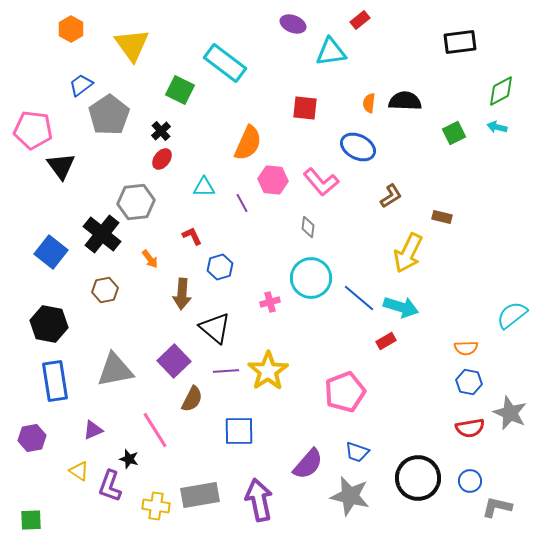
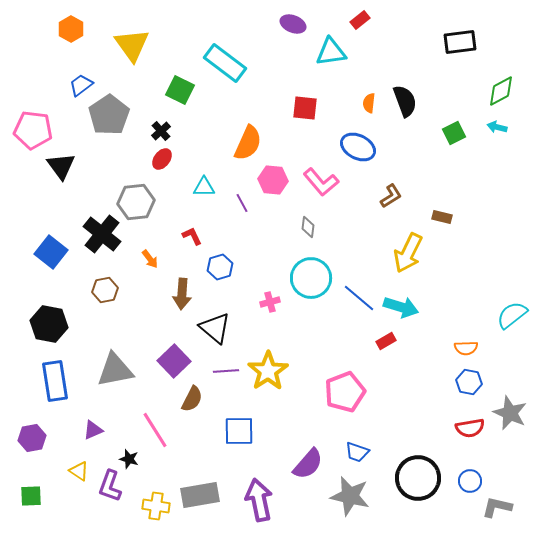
black semicircle at (405, 101): rotated 68 degrees clockwise
green square at (31, 520): moved 24 px up
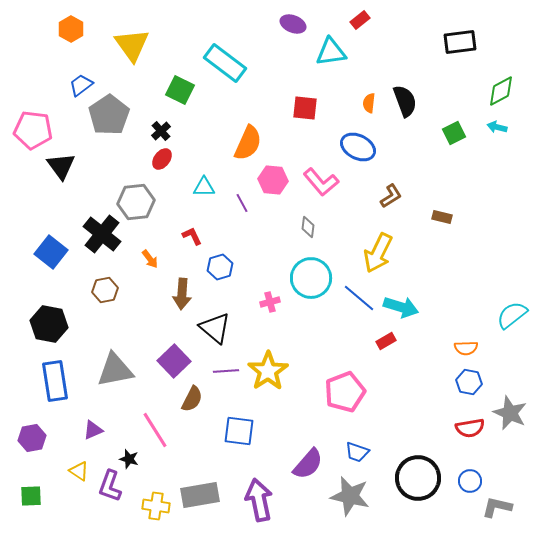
yellow arrow at (408, 253): moved 30 px left
blue square at (239, 431): rotated 8 degrees clockwise
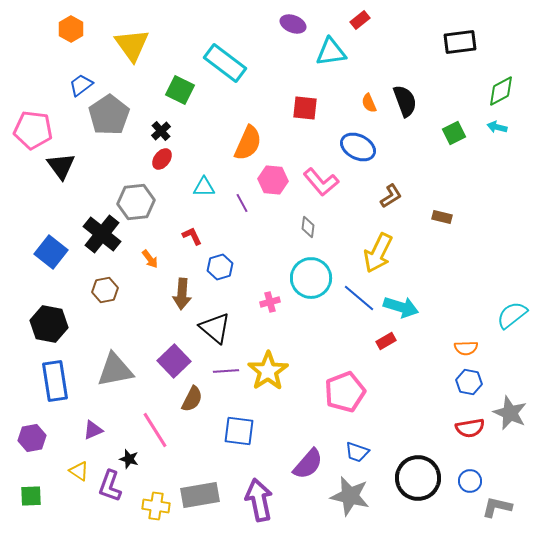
orange semicircle at (369, 103): rotated 30 degrees counterclockwise
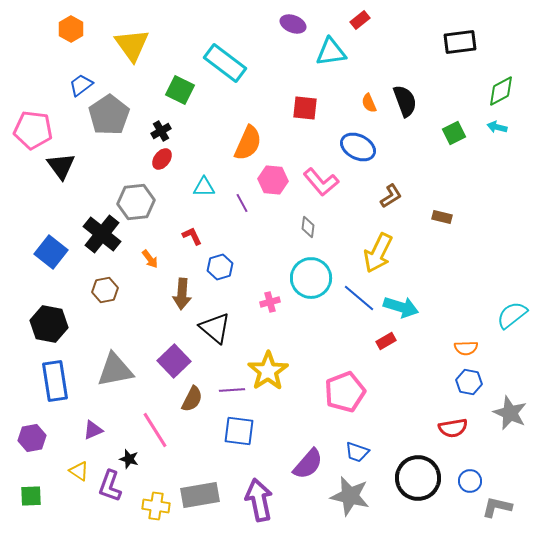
black cross at (161, 131): rotated 12 degrees clockwise
purple line at (226, 371): moved 6 px right, 19 px down
red semicircle at (470, 428): moved 17 px left
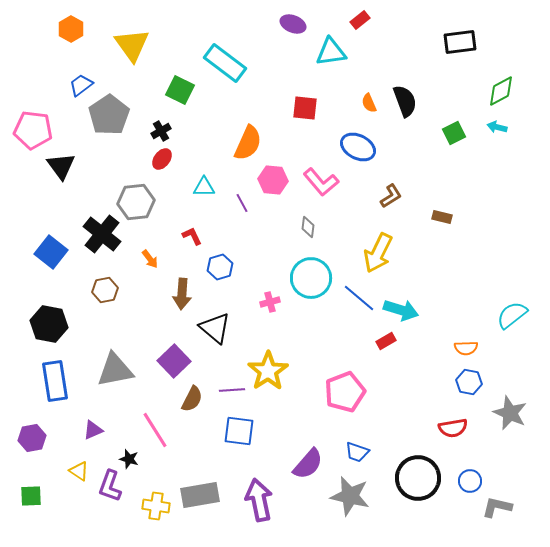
cyan arrow at (401, 307): moved 3 px down
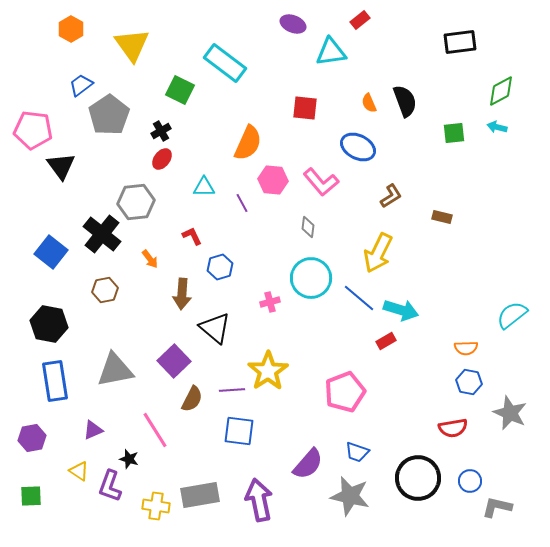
green square at (454, 133): rotated 20 degrees clockwise
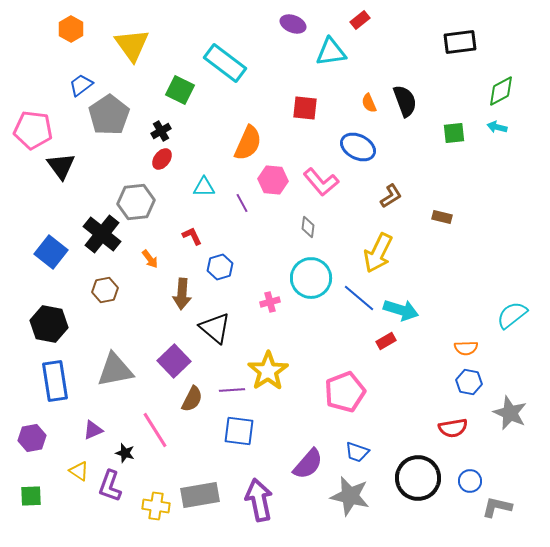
black star at (129, 459): moved 4 px left, 6 px up
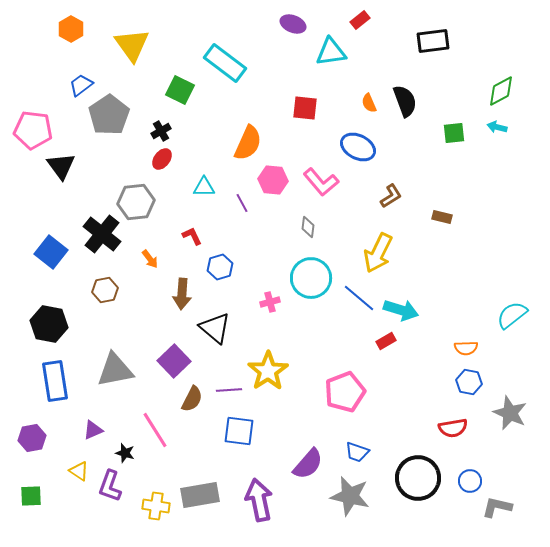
black rectangle at (460, 42): moved 27 px left, 1 px up
purple line at (232, 390): moved 3 px left
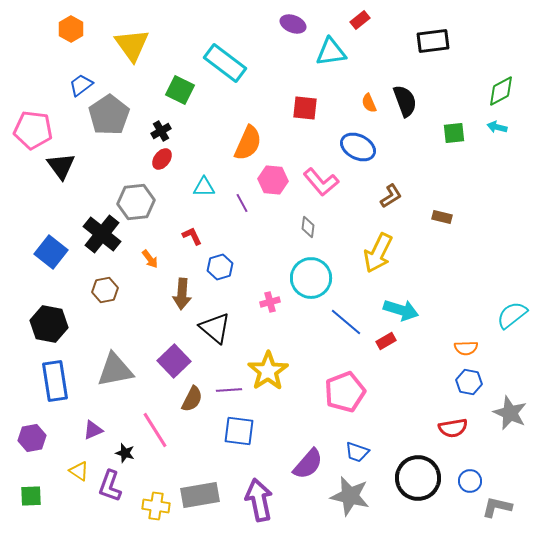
blue line at (359, 298): moved 13 px left, 24 px down
